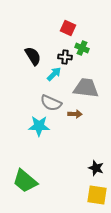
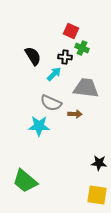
red square: moved 3 px right, 3 px down
black star: moved 3 px right, 5 px up; rotated 14 degrees counterclockwise
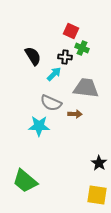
black star: rotated 28 degrees clockwise
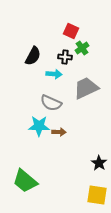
green cross: rotated 32 degrees clockwise
black semicircle: rotated 60 degrees clockwise
cyan arrow: rotated 49 degrees clockwise
gray trapezoid: rotated 32 degrees counterclockwise
brown arrow: moved 16 px left, 18 px down
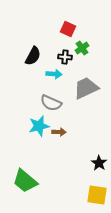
red square: moved 3 px left, 2 px up
cyan star: rotated 15 degrees counterclockwise
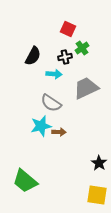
black cross: rotated 16 degrees counterclockwise
gray semicircle: rotated 10 degrees clockwise
cyan star: moved 2 px right
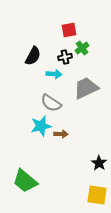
red square: moved 1 px right, 1 px down; rotated 35 degrees counterclockwise
brown arrow: moved 2 px right, 2 px down
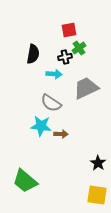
green cross: moved 3 px left
black semicircle: moved 2 px up; rotated 18 degrees counterclockwise
cyan star: rotated 20 degrees clockwise
black star: moved 1 px left
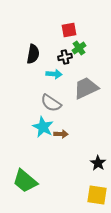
cyan star: moved 2 px right, 1 px down; rotated 20 degrees clockwise
